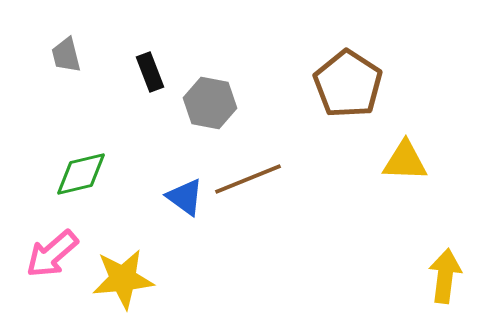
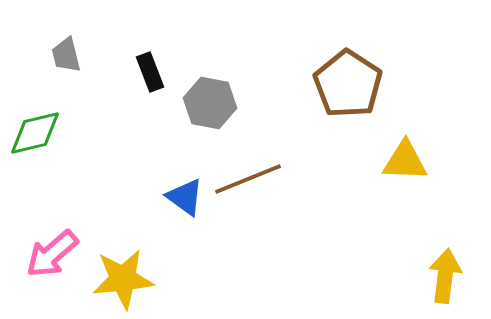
green diamond: moved 46 px left, 41 px up
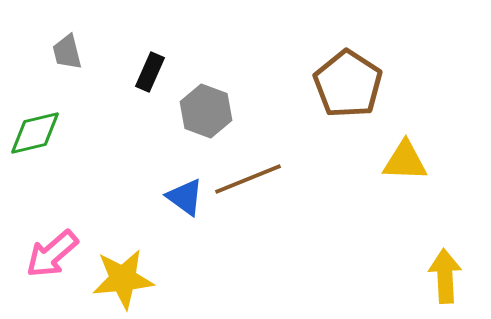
gray trapezoid: moved 1 px right, 3 px up
black rectangle: rotated 45 degrees clockwise
gray hexagon: moved 4 px left, 8 px down; rotated 9 degrees clockwise
yellow arrow: rotated 10 degrees counterclockwise
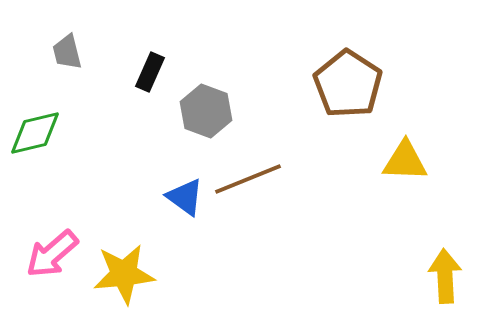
yellow star: moved 1 px right, 5 px up
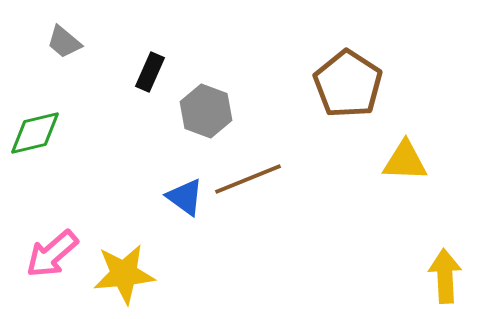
gray trapezoid: moved 3 px left, 10 px up; rotated 36 degrees counterclockwise
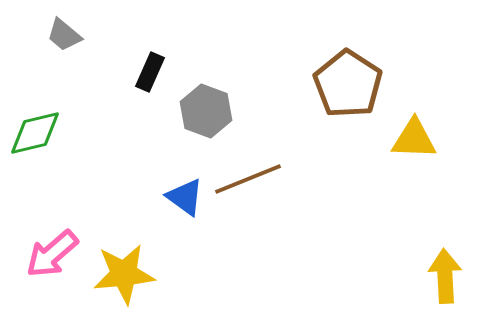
gray trapezoid: moved 7 px up
yellow triangle: moved 9 px right, 22 px up
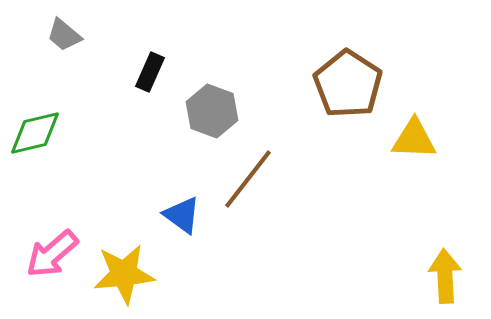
gray hexagon: moved 6 px right
brown line: rotated 30 degrees counterclockwise
blue triangle: moved 3 px left, 18 px down
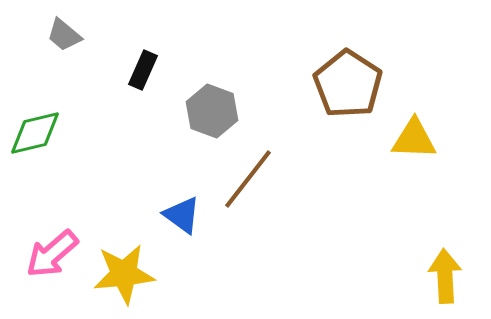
black rectangle: moved 7 px left, 2 px up
